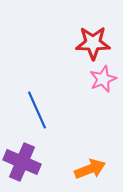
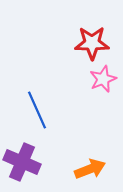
red star: moved 1 px left
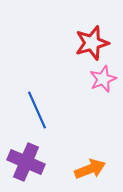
red star: rotated 16 degrees counterclockwise
purple cross: moved 4 px right
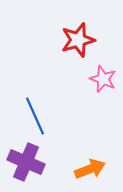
red star: moved 14 px left, 3 px up
pink star: rotated 28 degrees counterclockwise
blue line: moved 2 px left, 6 px down
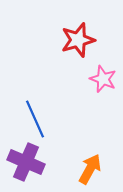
blue line: moved 3 px down
orange arrow: rotated 40 degrees counterclockwise
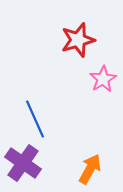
pink star: rotated 20 degrees clockwise
purple cross: moved 3 px left, 1 px down; rotated 12 degrees clockwise
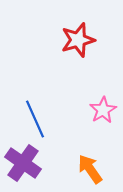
pink star: moved 31 px down
orange arrow: rotated 64 degrees counterclockwise
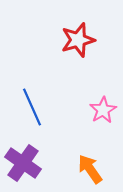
blue line: moved 3 px left, 12 px up
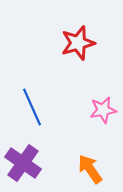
red star: moved 3 px down
pink star: rotated 20 degrees clockwise
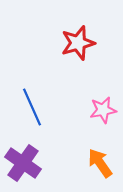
orange arrow: moved 10 px right, 6 px up
